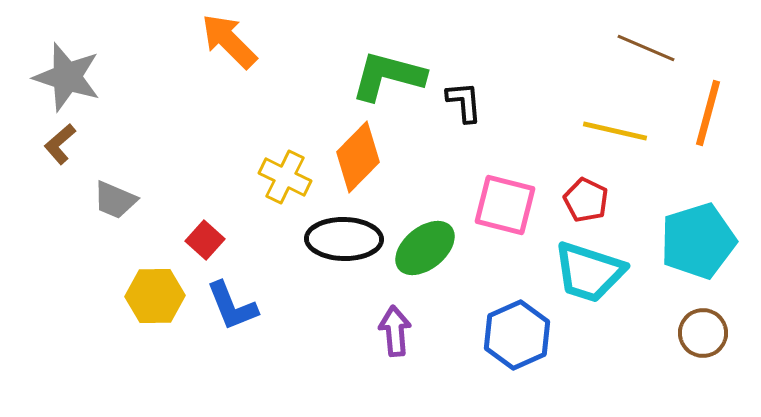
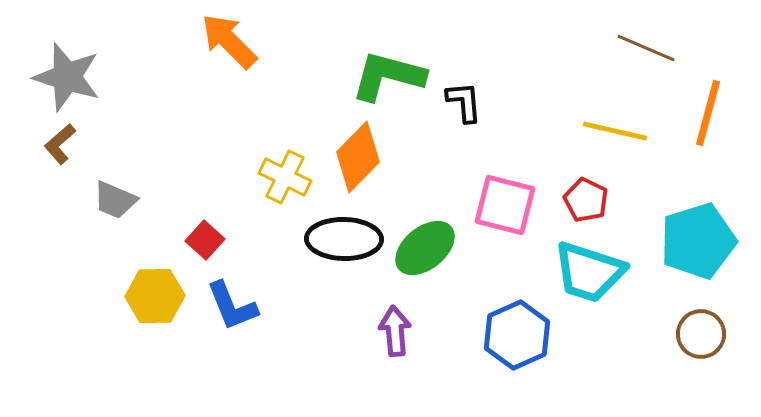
brown circle: moved 2 px left, 1 px down
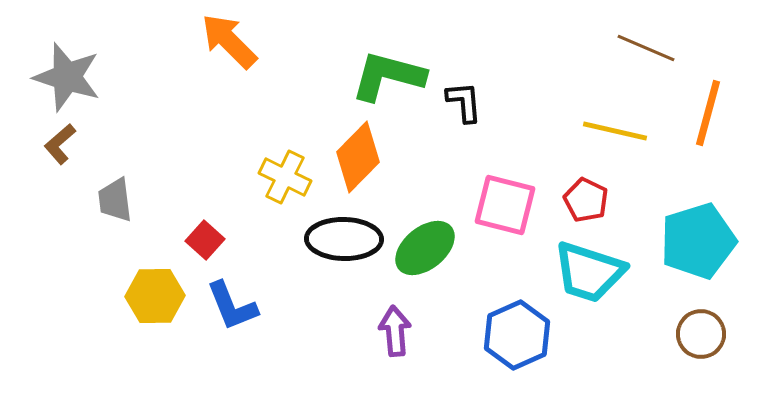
gray trapezoid: rotated 60 degrees clockwise
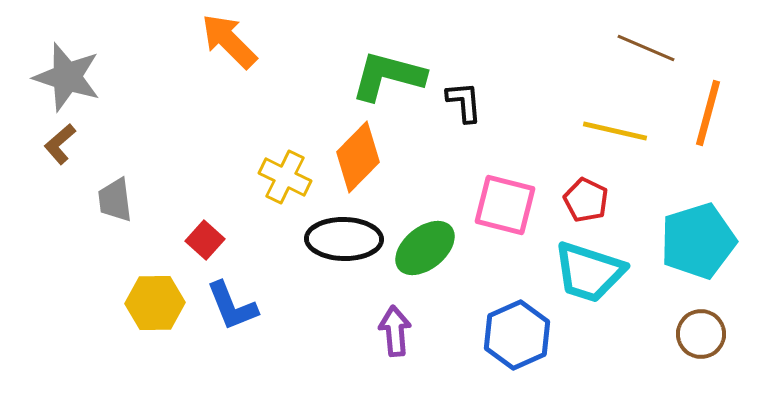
yellow hexagon: moved 7 px down
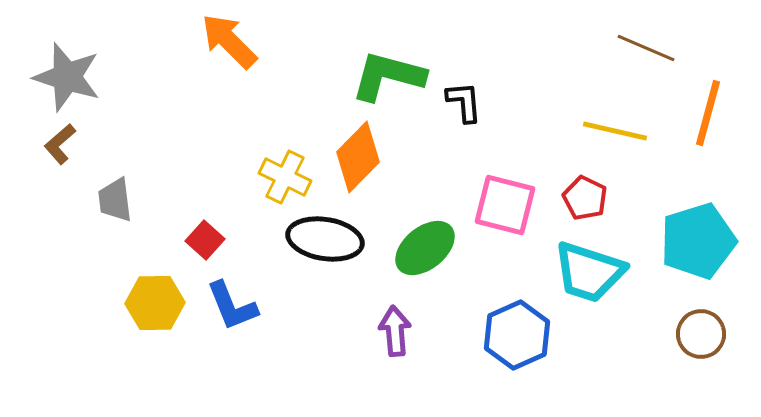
red pentagon: moved 1 px left, 2 px up
black ellipse: moved 19 px left; rotated 8 degrees clockwise
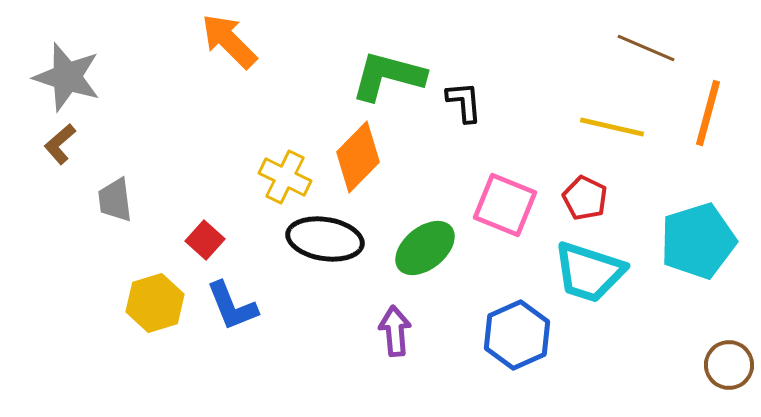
yellow line: moved 3 px left, 4 px up
pink square: rotated 8 degrees clockwise
yellow hexagon: rotated 16 degrees counterclockwise
brown circle: moved 28 px right, 31 px down
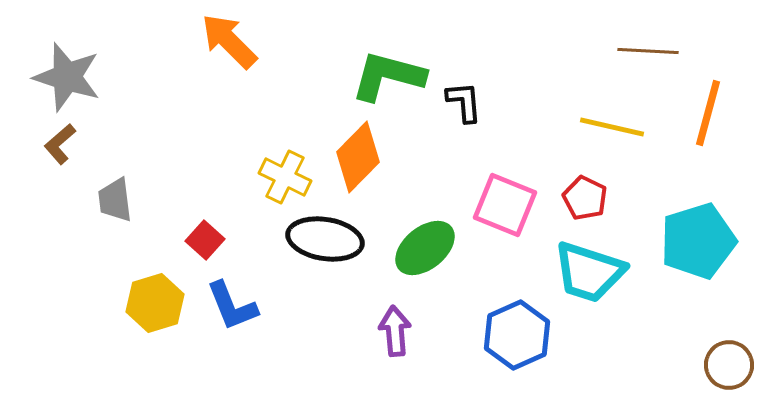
brown line: moved 2 px right, 3 px down; rotated 20 degrees counterclockwise
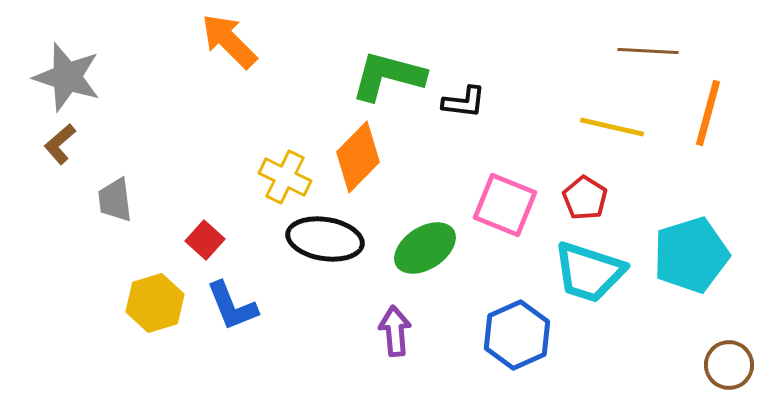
black L-shape: rotated 102 degrees clockwise
red pentagon: rotated 6 degrees clockwise
cyan pentagon: moved 7 px left, 14 px down
green ellipse: rotated 6 degrees clockwise
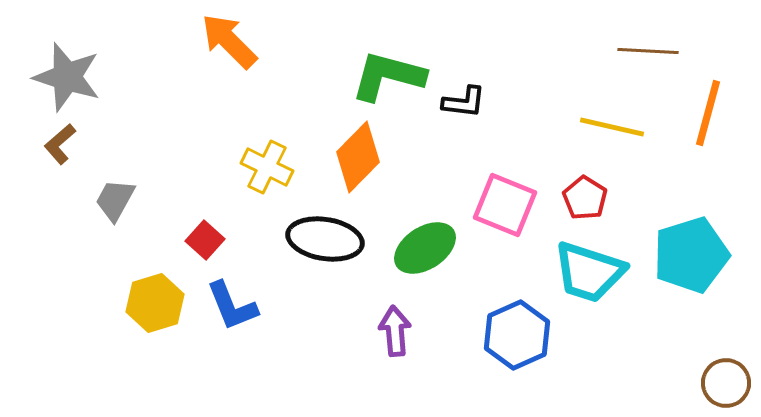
yellow cross: moved 18 px left, 10 px up
gray trapezoid: rotated 36 degrees clockwise
brown circle: moved 3 px left, 18 px down
